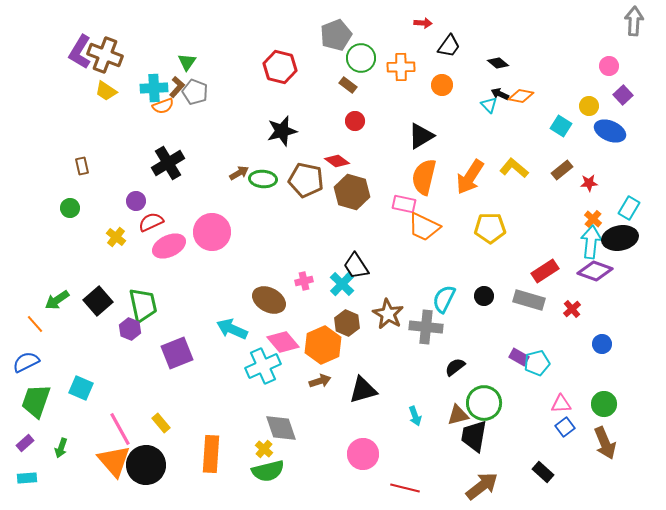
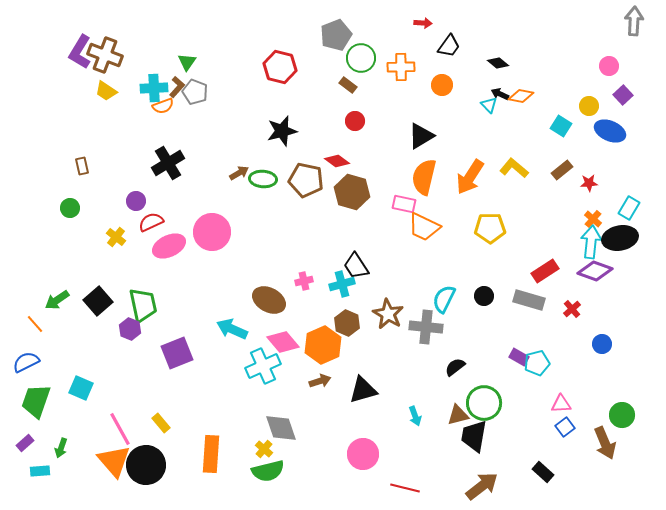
cyan cross at (342, 284): rotated 30 degrees clockwise
green circle at (604, 404): moved 18 px right, 11 px down
cyan rectangle at (27, 478): moved 13 px right, 7 px up
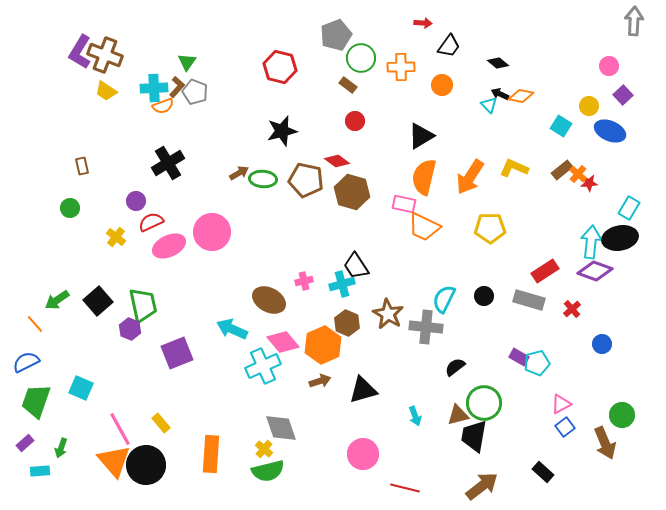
yellow L-shape at (514, 168): rotated 16 degrees counterclockwise
orange cross at (593, 219): moved 15 px left, 45 px up
pink triangle at (561, 404): rotated 25 degrees counterclockwise
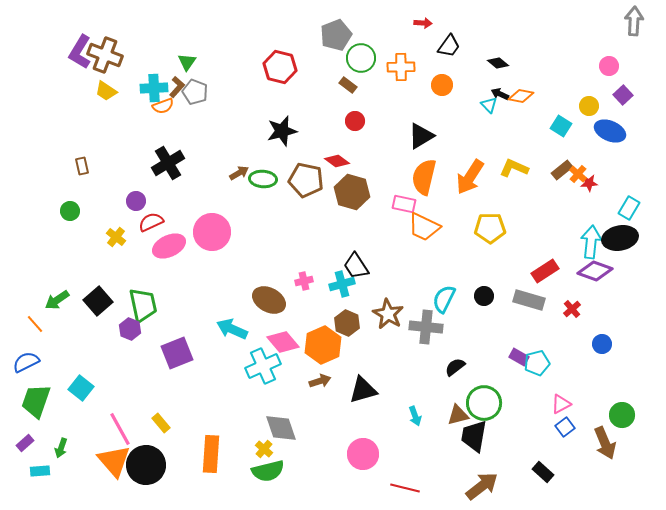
green circle at (70, 208): moved 3 px down
cyan square at (81, 388): rotated 15 degrees clockwise
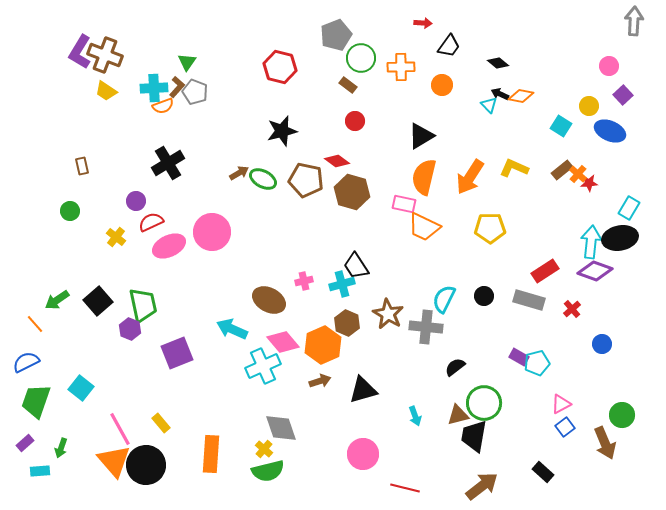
green ellipse at (263, 179): rotated 24 degrees clockwise
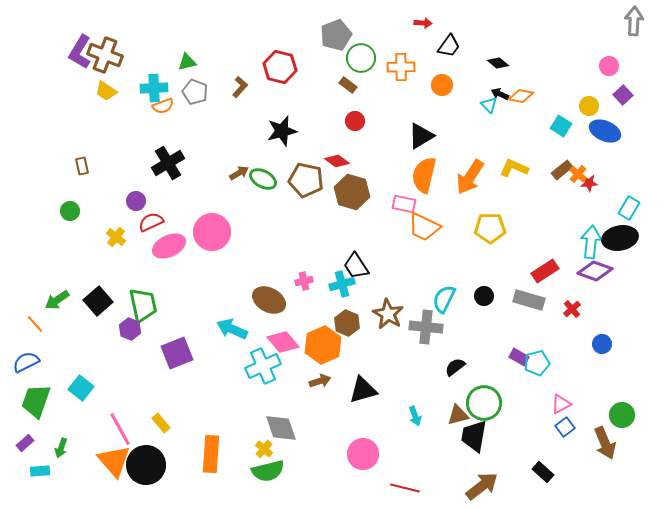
green triangle at (187, 62): rotated 42 degrees clockwise
brown L-shape at (177, 87): moved 63 px right
blue ellipse at (610, 131): moved 5 px left
orange semicircle at (424, 177): moved 2 px up
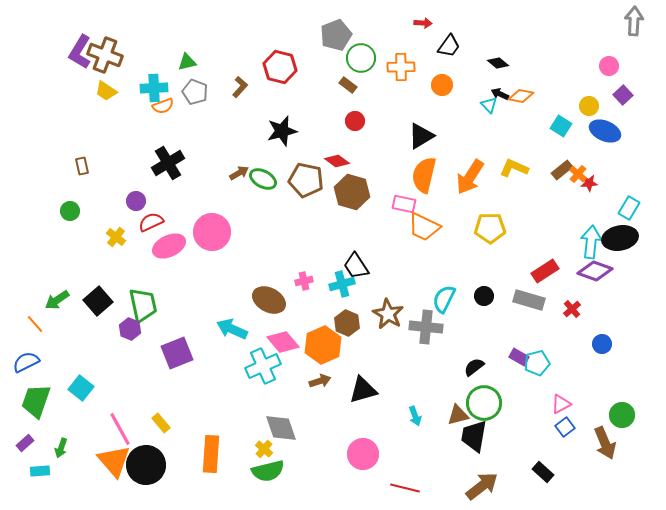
black semicircle at (455, 367): moved 19 px right
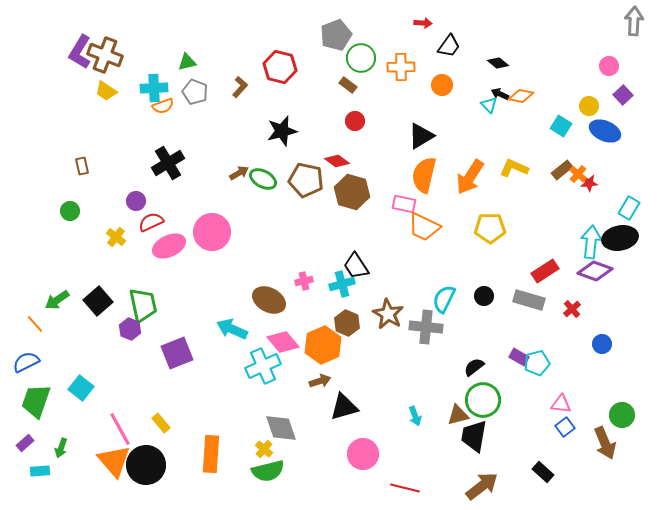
black triangle at (363, 390): moved 19 px left, 17 px down
green circle at (484, 403): moved 1 px left, 3 px up
pink triangle at (561, 404): rotated 35 degrees clockwise
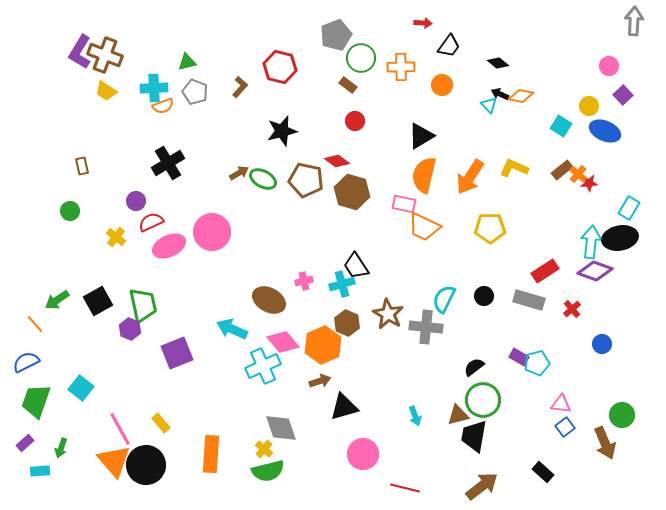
black square at (98, 301): rotated 12 degrees clockwise
